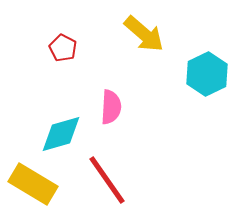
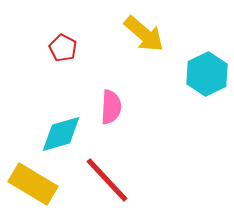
red line: rotated 8 degrees counterclockwise
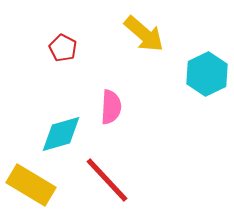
yellow rectangle: moved 2 px left, 1 px down
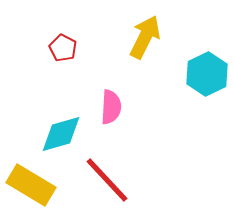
yellow arrow: moved 1 px right, 3 px down; rotated 105 degrees counterclockwise
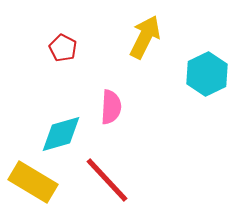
yellow rectangle: moved 2 px right, 3 px up
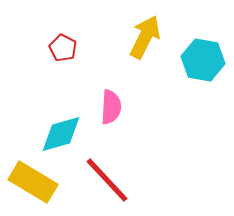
cyan hexagon: moved 4 px left, 14 px up; rotated 24 degrees counterclockwise
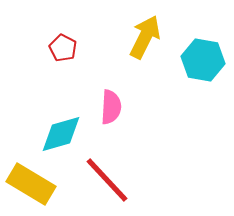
yellow rectangle: moved 2 px left, 2 px down
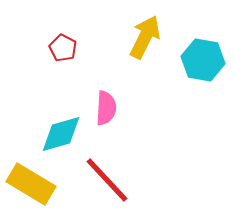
pink semicircle: moved 5 px left, 1 px down
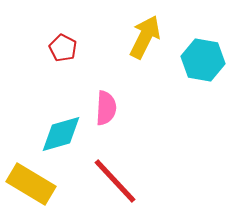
red line: moved 8 px right, 1 px down
